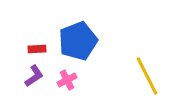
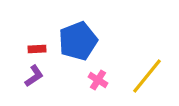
yellow line: rotated 66 degrees clockwise
pink cross: moved 31 px right; rotated 30 degrees counterclockwise
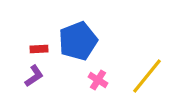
red rectangle: moved 2 px right
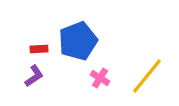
pink cross: moved 2 px right, 2 px up
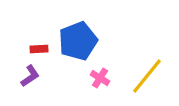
purple L-shape: moved 4 px left
